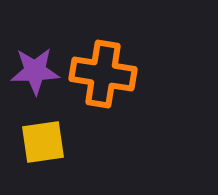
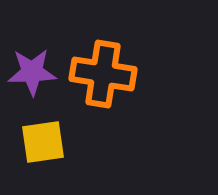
purple star: moved 3 px left, 1 px down
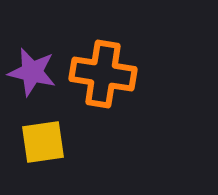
purple star: rotated 15 degrees clockwise
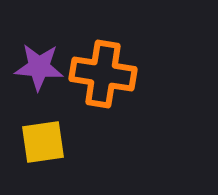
purple star: moved 7 px right, 5 px up; rotated 9 degrees counterclockwise
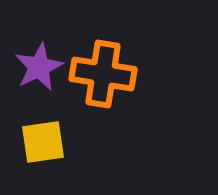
purple star: rotated 30 degrees counterclockwise
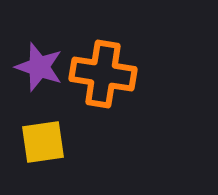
purple star: rotated 27 degrees counterclockwise
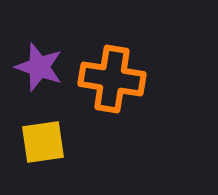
orange cross: moved 9 px right, 5 px down
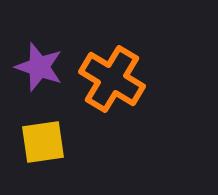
orange cross: rotated 22 degrees clockwise
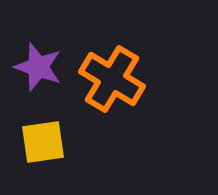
purple star: moved 1 px left
